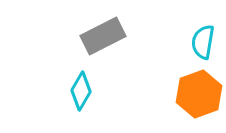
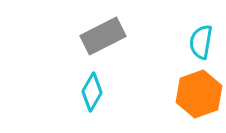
cyan semicircle: moved 2 px left
cyan diamond: moved 11 px right, 1 px down
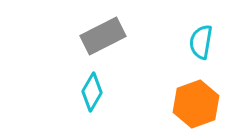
orange hexagon: moved 3 px left, 10 px down
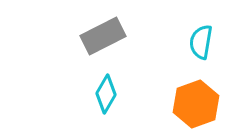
cyan diamond: moved 14 px right, 2 px down
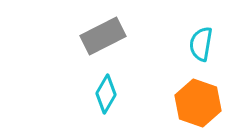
cyan semicircle: moved 2 px down
orange hexagon: moved 2 px right, 1 px up; rotated 21 degrees counterclockwise
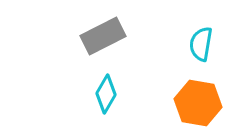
orange hexagon: rotated 9 degrees counterclockwise
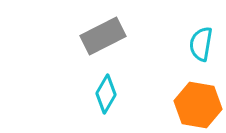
orange hexagon: moved 2 px down
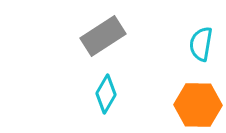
gray rectangle: rotated 6 degrees counterclockwise
orange hexagon: rotated 9 degrees counterclockwise
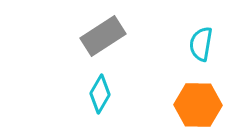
cyan diamond: moved 6 px left
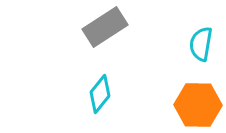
gray rectangle: moved 2 px right, 9 px up
cyan diamond: rotated 9 degrees clockwise
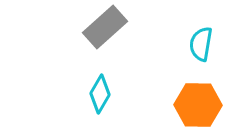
gray rectangle: rotated 9 degrees counterclockwise
cyan diamond: rotated 9 degrees counterclockwise
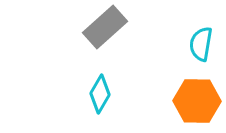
orange hexagon: moved 1 px left, 4 px up
